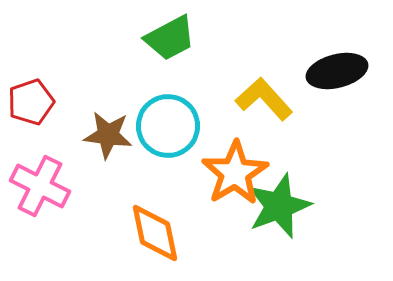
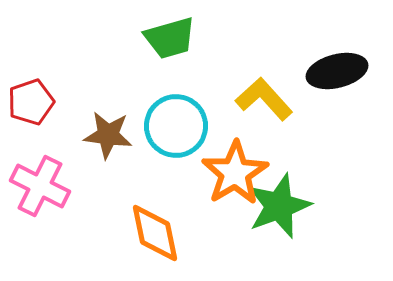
green trapezoid: rotated 12 degrees clockwise
cyan circle: moved 8 px right
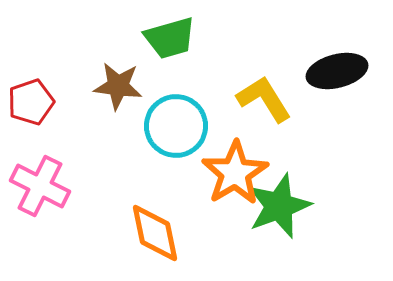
yellow L-shape: rotated 10 degrees clockwise
brown star: moved 10 px right, 49 px up
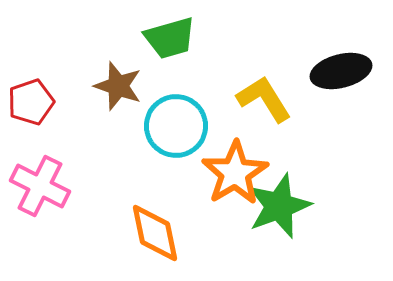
black ellipse: moved 4 px right
brown star: rotated 12 degrees clockwise
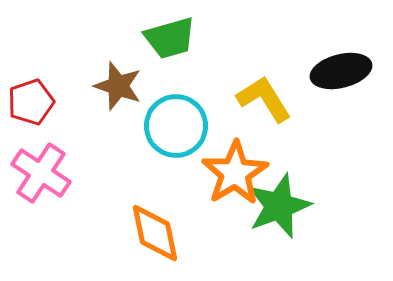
pink cross: moved 1 px right, 13 px up; rotated 6 degrees clockwise
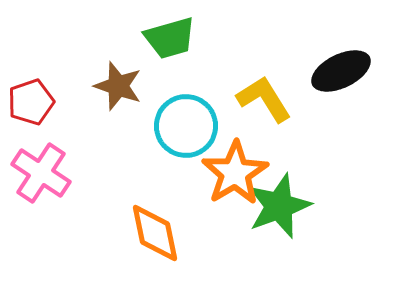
black ellipse: rotated 12 degrees counterclockwise
cyan circle: moved 10 px right
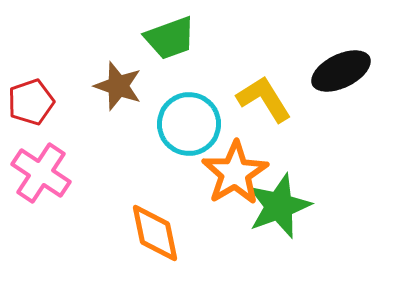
green trapezoid: rotated 4 degrees counterclockwise
cyan circle: moved 3 px right, 2 px up
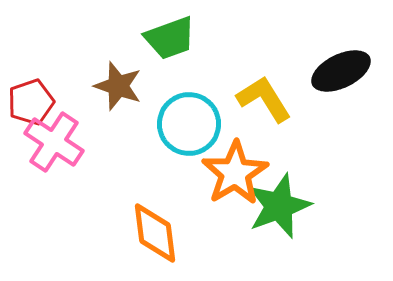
pink cross: moved 13 px right, 31 px up
orange diamond: rotated 4 degrees clockwise
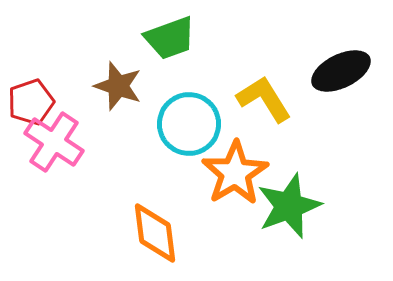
green star: moved 10 px right
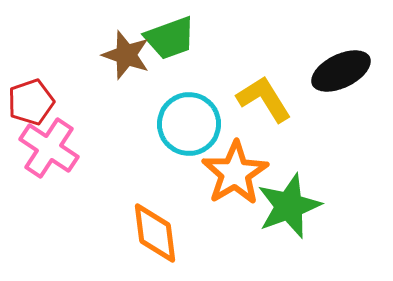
brown star: moved 8 px right, 31 px up
pink cross: moved 5 px left, 6 px down
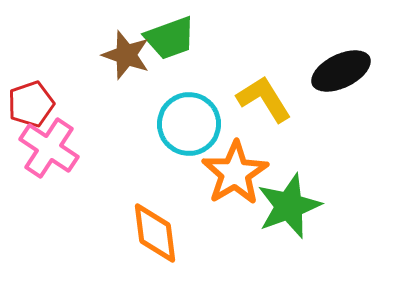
red pentagon: moved 2 px down
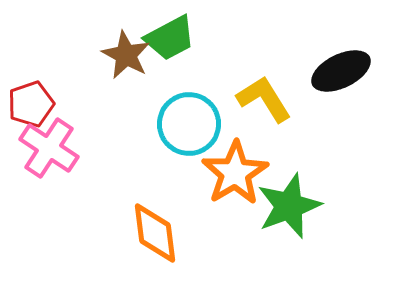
green trapezoid: rotated 8 degrees counterclockwise
brown star: rotated 9 degrees clockwise
